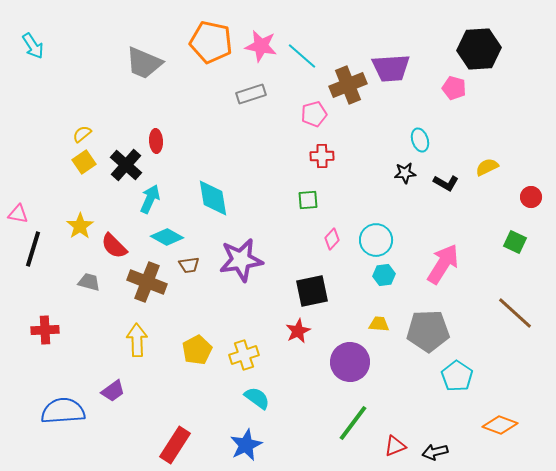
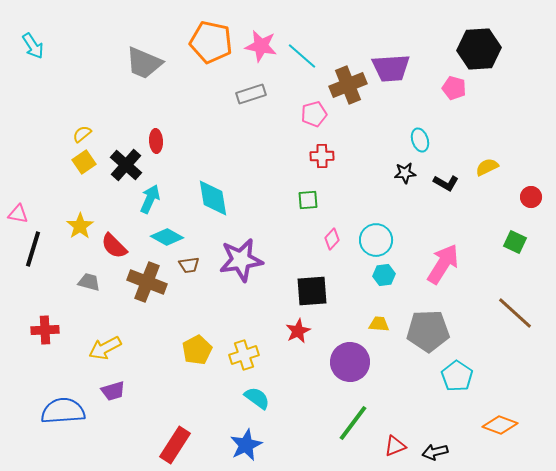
black square at (312, 291): rotated 8 degrees clockwise
yellow arrow at (137, 340): moved 32 px left, 8 px down; rotated 116 degrees counterclockwise
purple trapezoid at (113, 391): rotated 20 degrees clockwise
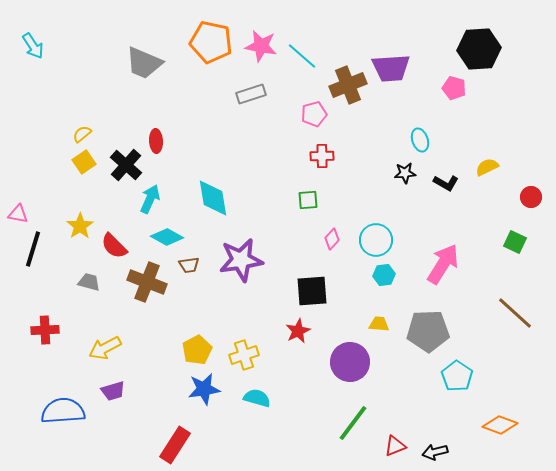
cyan semicircle at (257, 398): rotated 20 degrees counterclockwise
blue star at (246, 445): moved 42 px left, 56 px up; rotated 16 degrees clockwise
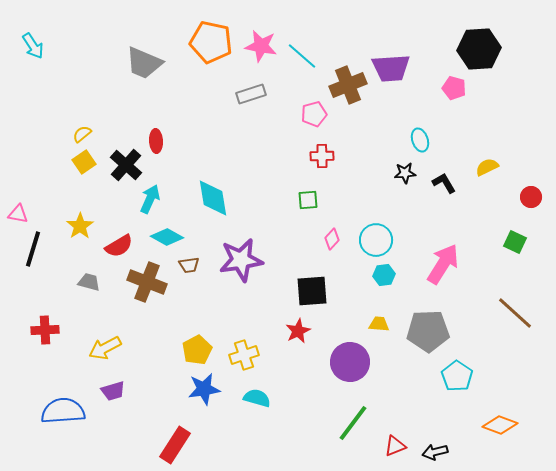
black L-shape at (446, 183): moved 2 px left; rotated 150 degrees counterclockwise
red semicircle at (114, 246): moved 5 px right; rotated 76 degrees counterclockwise
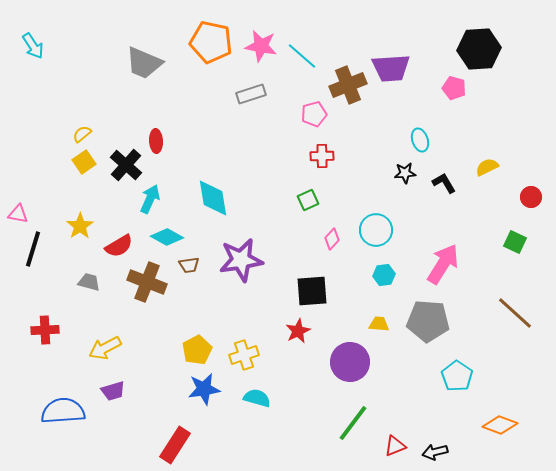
green square at (308, 200): rotated 20 degrees counterclockwise
cyan circle at (376, 240): moved 10 px up
gray pentagon at (428, 331): moved 10 px up; rotated 6 degrees clockwise
